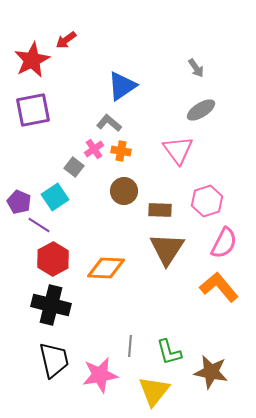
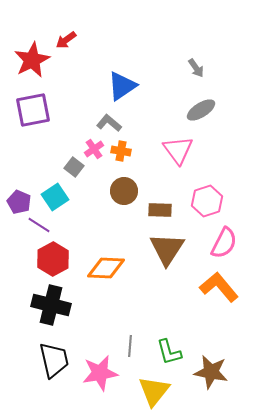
pink star: moved 2 px up
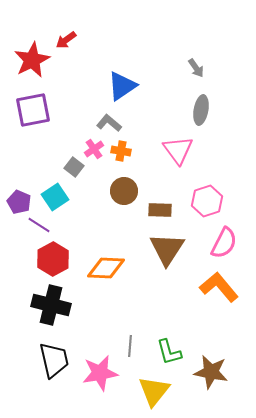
gray ellipse: rotated 48 degrees counterclockwise
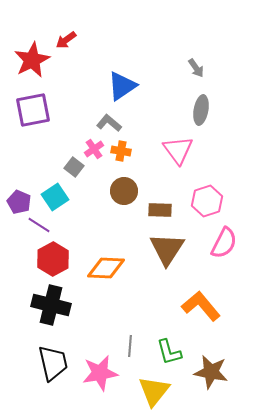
orange L-shape: moved 18 px left, 19 px down
black trapezoid: moved 1 px left, 3 px down
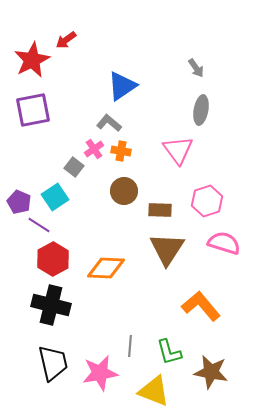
pink semicircle: rotated 100 degrees counterclockwise
yellow triangle: rotated 48 degrees counterclockwise
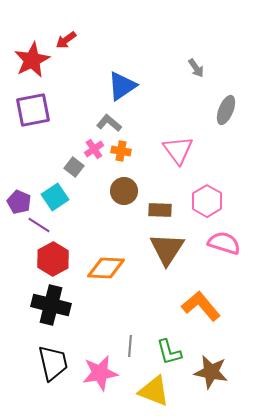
gray ellipse: moved 25 px right; rotated 12 degrees clockwise
pink hexagon: rotated 12 degrees counterclockwise
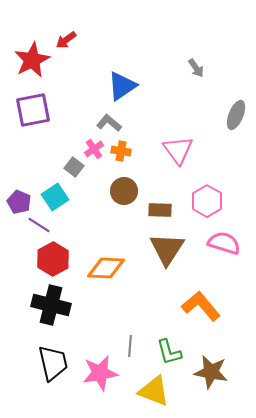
gray ellipse: moved 10 px right, 5 px down
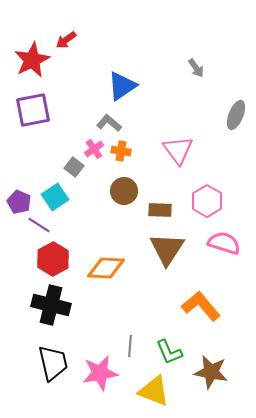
green L-shape: rotated 8 degrees counterclockwise
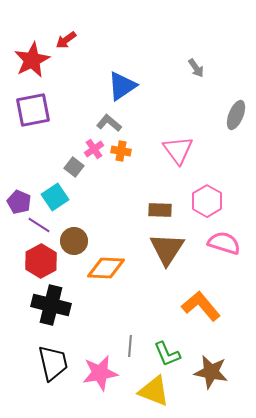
brown circle: moved 50 px left, 50 px down
red hexagon: moved 12 px left, 2 px down
green L-shape: moved 2 px left, 2 px down
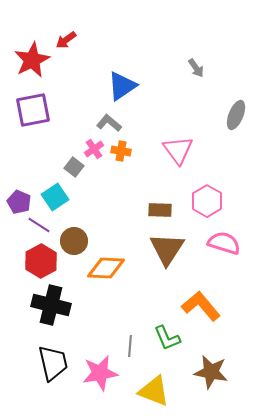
green L-shape: moved 16 px up
